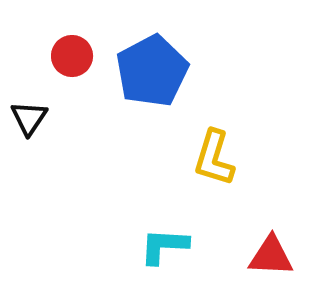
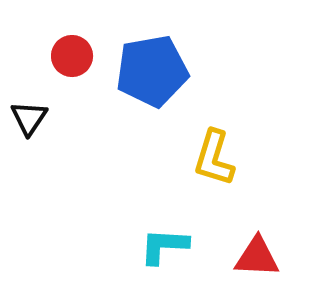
blue pentagon: rotated 18 degrees clockwise
red triangle: moved 14 px left, 1 px down
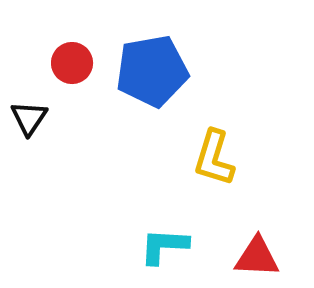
red circle: moved 7 px down
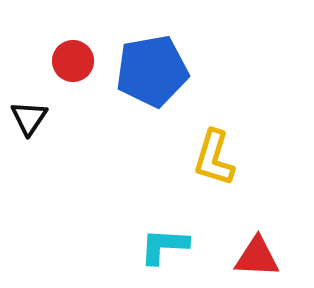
red circle: moved 1 px right, 2 px up
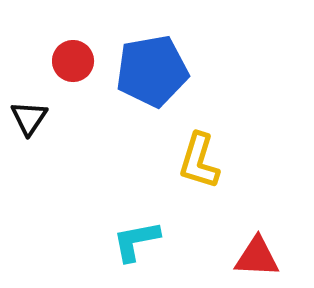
yellow L-shape: moved 15 px left, 3 px down
cyan L-shape: moved 28 px left, 5 px up; rotated 14 degrees counterclockwise
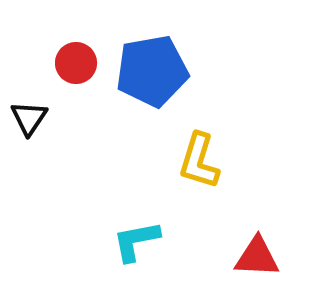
red circle: moved 3 px right, 2 px down
